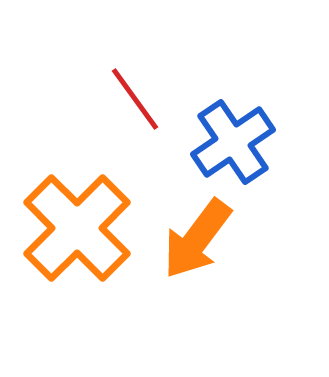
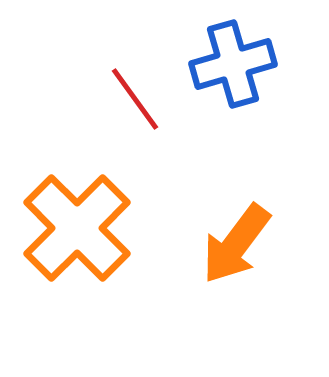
blue cross: moved 78 px up; rotated 18 degrees clockwise
orange arrow: moved 39 px right, 5 px down
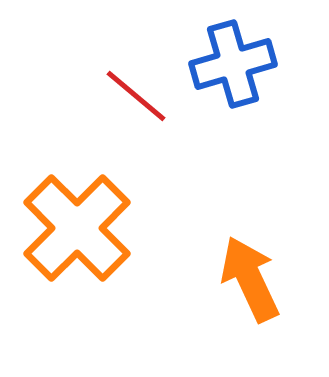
red line: moved 1 px right, 3 px up; rotated 14 degrees counterclockwise
orange arrow: moved 14 px right, 35 px down; rotated 118 degrees clockwise
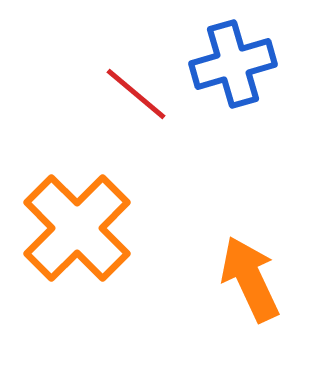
red line: moved 2 px up
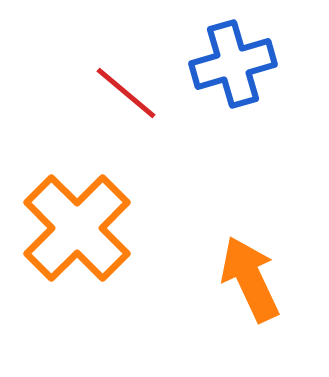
red line: moved 10 px left, 1 px up
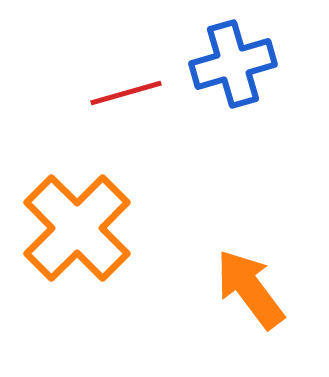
red line: rotated 56 degrees counterclockwise
orange arrow: moved 10 px down; rotated 12 degrees counterclockwise
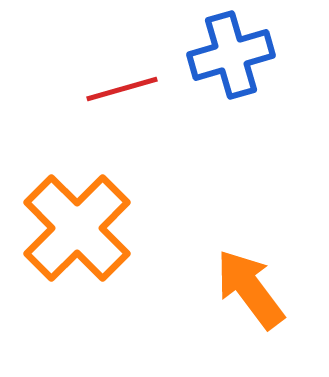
blue cross: moved 2 px left, 9 px up
red line: moved 4 px left, 4 px up
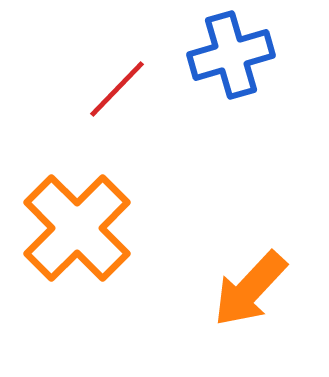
red line: moved 5 px left; rotated 30 degrees counterclockwise
orange arrow: rotated 100 degrees counterclockwise
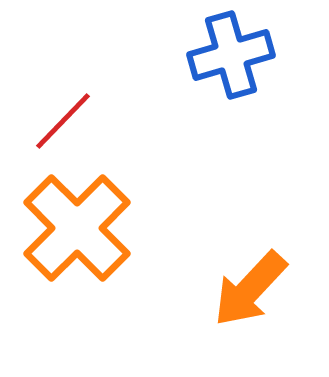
red line: moved 54 px left, 32 px down
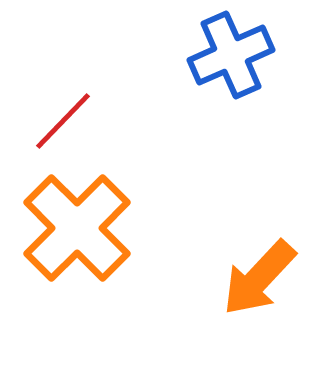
blue cross: rotated 8 degrees counterclockwise
orange arrow: moved 9 px right, 11 px up
